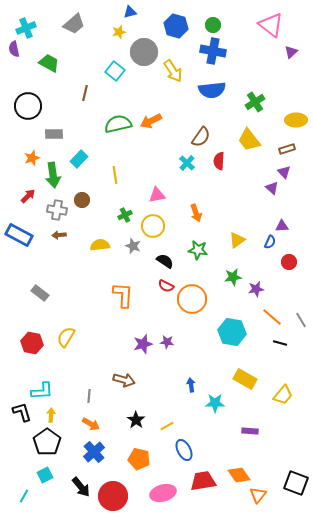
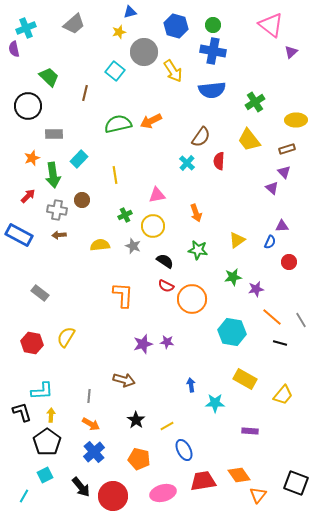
green trapezoid at (49, 63): moved 14 px down; rotated 15 degrees clockwise
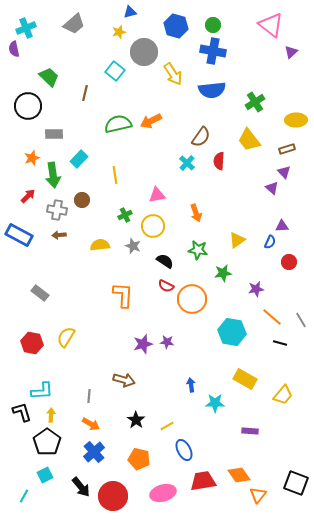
yellow arrow at (173, 71): moved 3 px down
green star at (233, 277): moved 10 px left, 4 px up
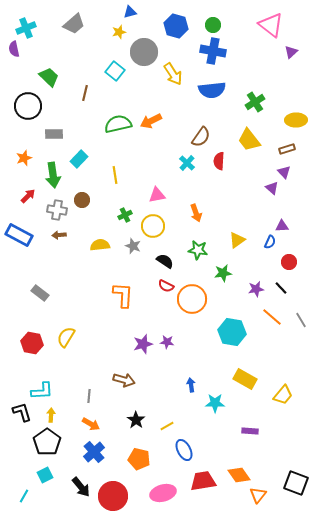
orange star at (32, 158): moved 8 px left
black line at (280, 343): moved 1 px right, 55 px up; rotated 32 degrees clockwise
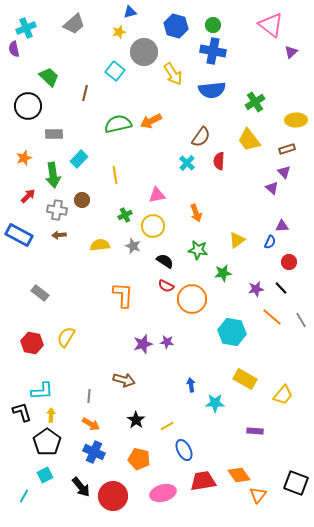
purple rectangle at (250, 431): moved 5 px right
blue cross at (94, 452): rotated 25 degrees counterclockwise
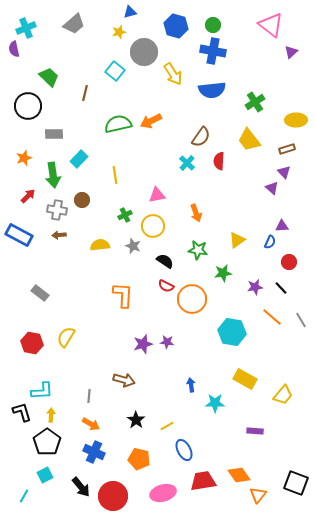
purple star at (256, 289): moved 1 px left, 2 px up
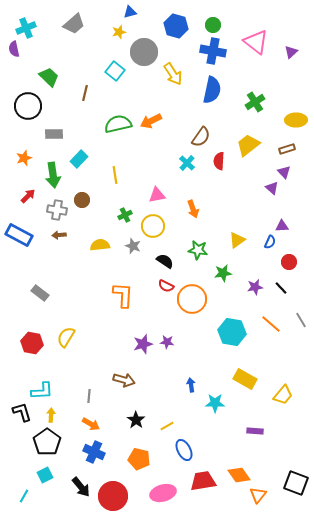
pink triangle at (271, 25): moved 15 px left, 17 px down
blue semicircle at (212, 90): rotated 72 degrees counterclockwise
yellow trapezoid at (249, 140): moved 1 px left, 5 px down; rotated 90 degrees clockwise
orange arrow at (196, 213): moved 3 px left, 4 px up
orange line at (272, 317): moved 1 px left, 7 px down
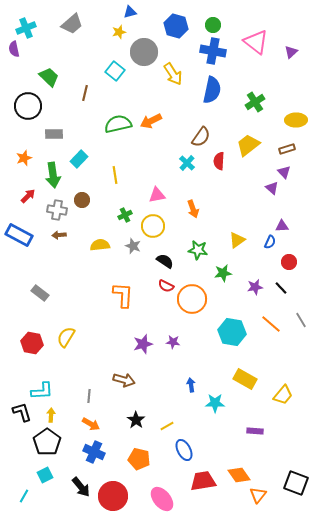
gray trapezoid at (74, 24): moved 2 px left
purple star at (167, 342): moved 6 px right
pink ellipse at (163, 493): moved 1 px left, 6 px down; rotated 65 degrees clockwise
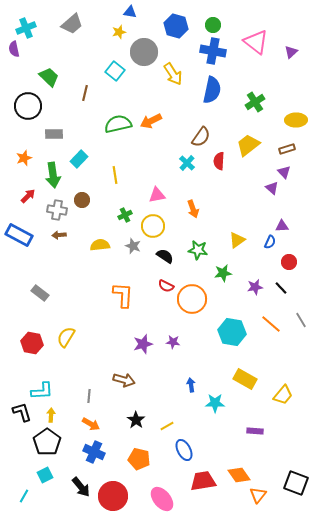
blue triangle at (130, 12): rotated 24 degrees clockwise
black semicircle at (165, 261): moved 5 px up
